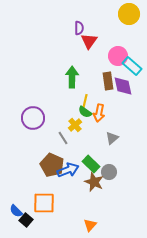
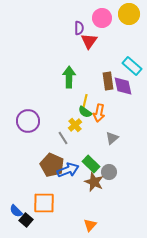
pink circle: moved 16 px left, 38 px up
green arrow: moved 3 px left
purple circle: moved 5 px left, 3 px down
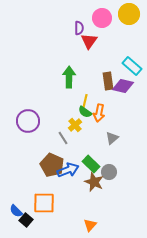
purple diamond: rotated 65 degrees counterclockwise
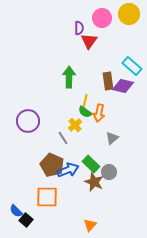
orange square: moved 3 px right, 6 px up
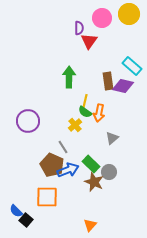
gray line: moved 9 px down
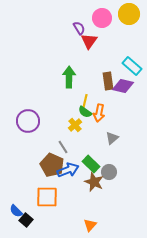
purple semicircle: rotated 32 degrees counterclockwise
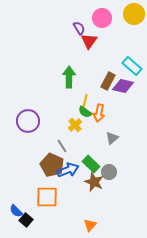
yellow circle: moved 5 px right
brown rectangle: rotated 36 degrees clockwise
gray line: moved 1 px left, 1 px up
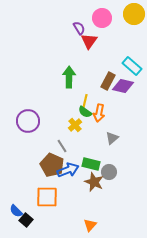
green rectangle: rotated 30 degrees counterclockwise
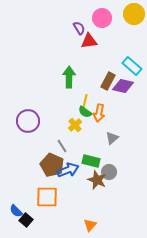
red triangle: rotated 48 degrees clockwise
green rectangle: moved 3 px up
brown star: moved 3 px right, 2 px up
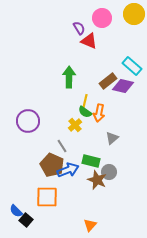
red triangle: rotated 30 degrees clockwise
brown rectangle: rotated 24 degrees clockwise
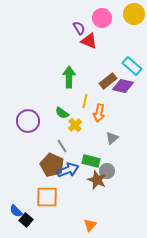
green semicircle: moved 23 px left, 1 px down
gray circle: moved 2 px left, 1 px up
